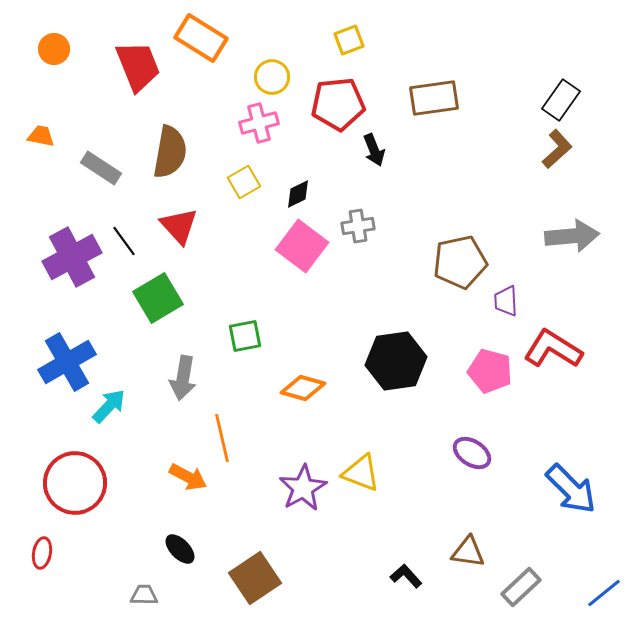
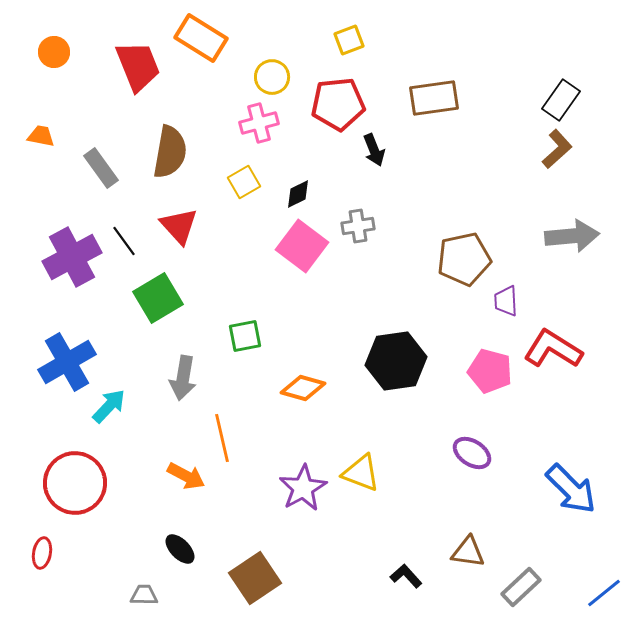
orange circle at (54, 49): moved 3 px down
gray rectangle at (101, 168): rotated 21 degrees clockwise
brown pentagon at (460, 262): moved 4 px right, 3 px up
orange arrow at (188, 477): moved 2 px left, 1 px up
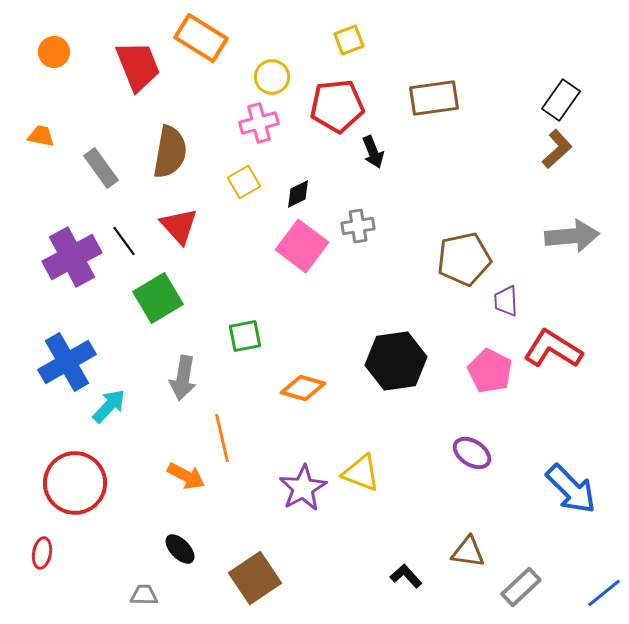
red pentagon at (338, 104): moved 1 px left, 2 px down
black arrow at (374, 150): moved 1 px left, 2 px down
pink pentagon at (490, 371): rotated 12 degrees clockwise
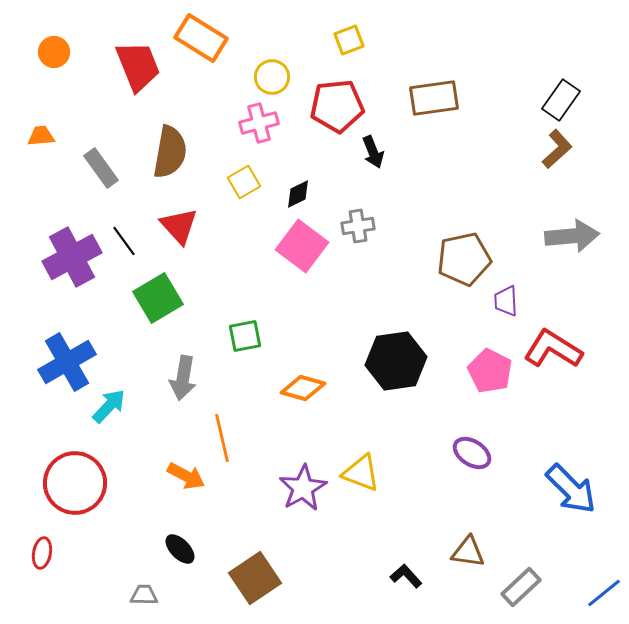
orange trapezoid at (41, 136): rotated 16 degrees counterclockwise
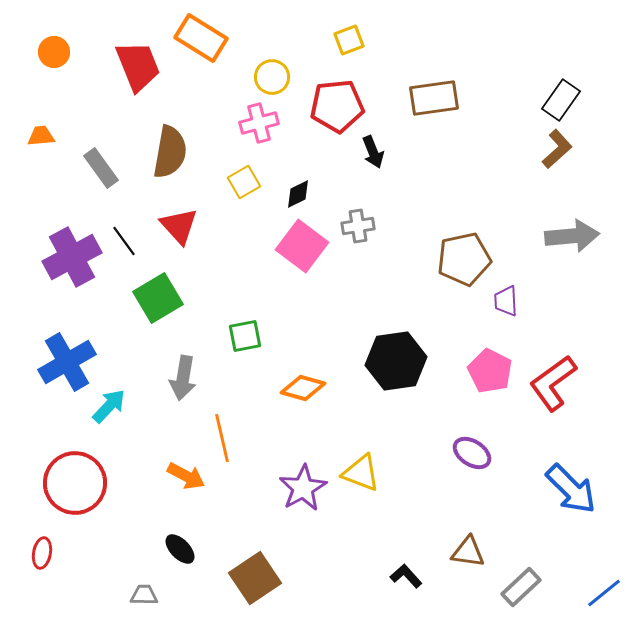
red L-shape at (553, 349): moved 34 px down; rotated 68 degrees counterclockwise
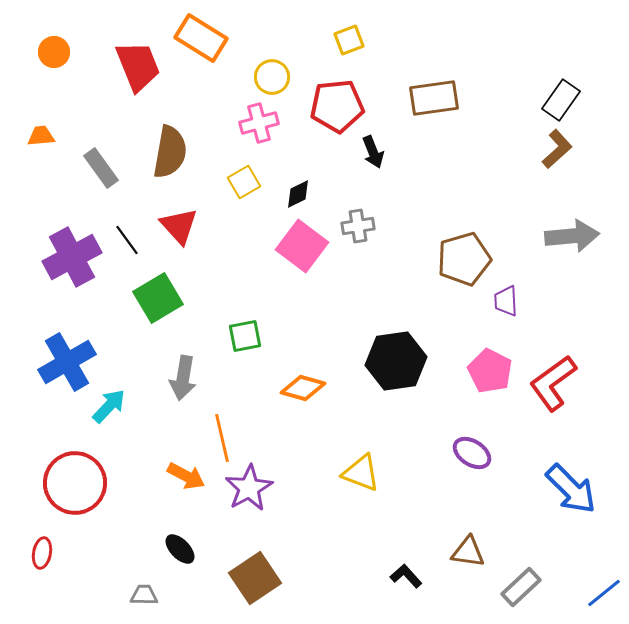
black line at (124, 241): moved 3 px right, 1 px up
brown pentagon at (464, 259): rotated 4 degrees counterclockwise
purple star at (303, 488): moved 54 px left
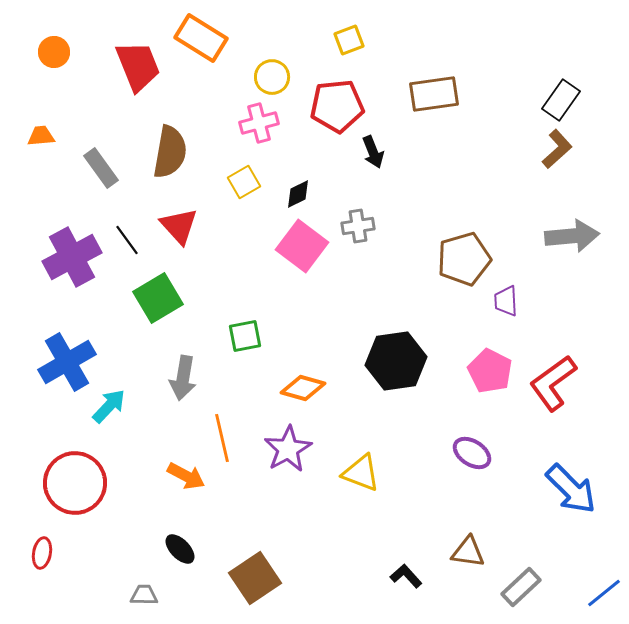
brown rectangle at (434, 98): moved 4 px up
purple star at (249, 488): moved 39 px right, 39 px up
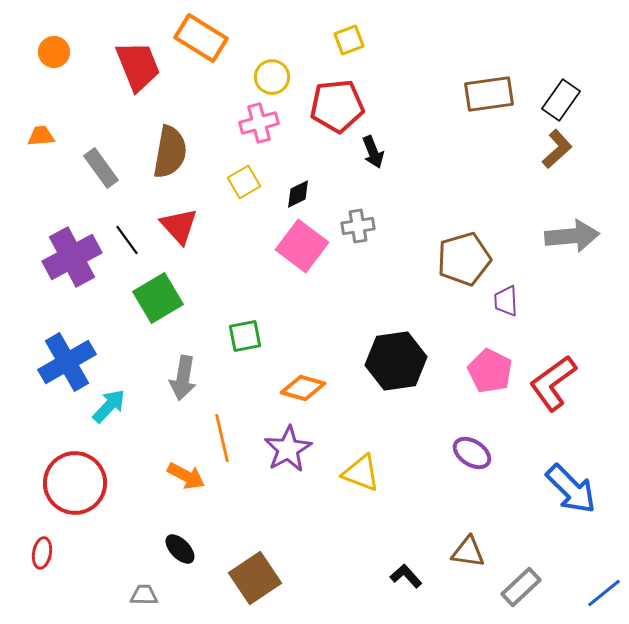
brown rectangle at (434, 94): moved 55 px right
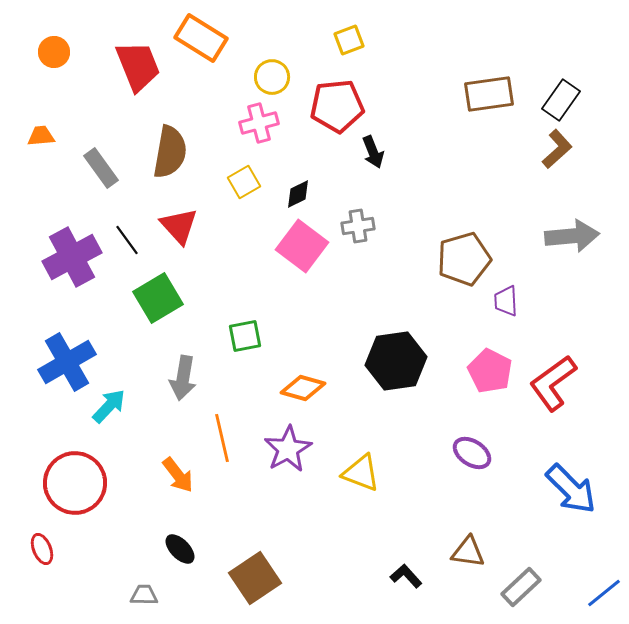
orange arrow at (186, 476): moved 8 px left, 1 px up; rotated 24 degrees clockwise
red ellipse at (42, 553): moved 4 px up; rotated 32 degrees counterclockwise
